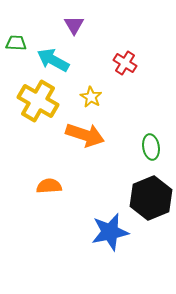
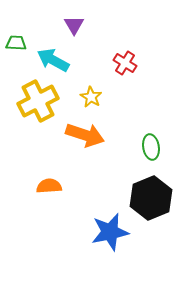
yellow cross: rotated 33 degrees clockwise
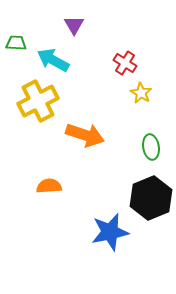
yellow star: moved 50 px right, 4 px up
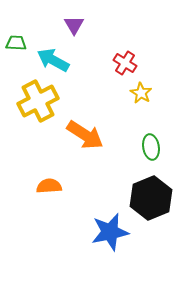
orange arrow: rotated 15 degrees clockwise
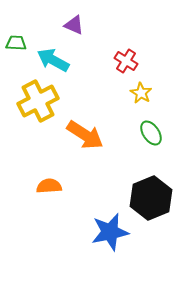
purple triangle: rotated 35 degrees counterclockwise
red cross: moved 1 px right, 2 px up
green ellipse: moved 14 px up; rotated 25 degrees counterclockwise
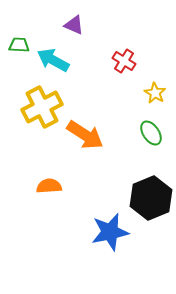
green trapezoid: moved 3 px right, 2 px down
red cross: moved 2 px left
yellow star: moved 14 px right
yellow cross: moved 4 px right, 6 px down
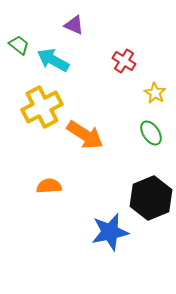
green trapezoid: rotated 35 degrees clockwise
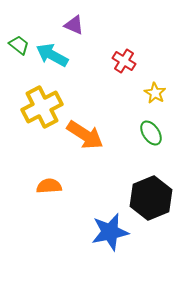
cyan arrow: moved 1 px left, 5 px up
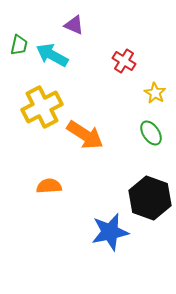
green trapezoid: rotated 65 degrees clockwise
black hexagon: moved 1 px left; rotated 18 degrees counterclockwise
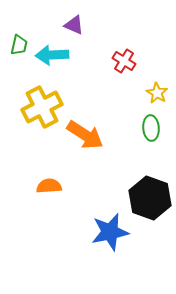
cyan arrow: rotated 32 degrees counterclockwise
yellow star: moved 2 px right
green ellipse: moved 5 px up; rotated 30 degrees clockwise
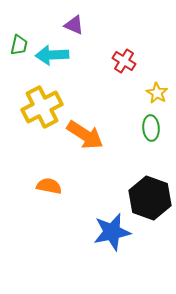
orange semicircle: rotated 15 degrees clockwise
blue star: moved 2 px right
